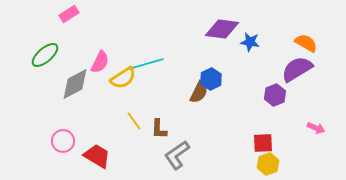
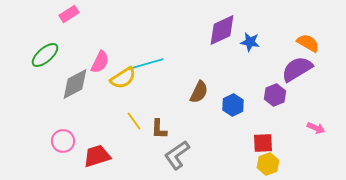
purple diamond: moved 1 px down; rotated 32 degrees counterclockwise
orange semicircle: moved 2 px right
blue hexagon: moved 22 px right, 26 px down
red trapezoid: rotated 48 degrees counterclockwise
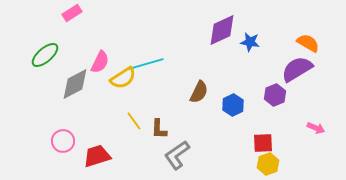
pink rectangle: moved 3 px right, 1 px up
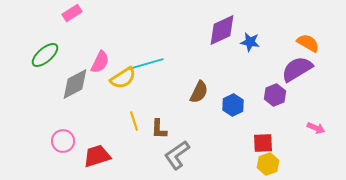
yellow line: rotated 18 degrees clockwise
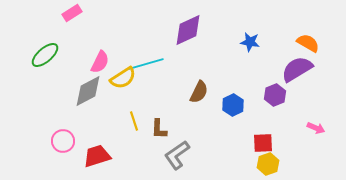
purple diamond: moved 34 px left
gray diamond: moved 13 px right, 7 px down
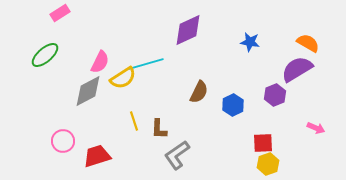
pink rectangle: moved 12 px left
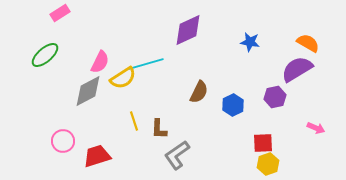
purple hexagon: moved 2 px down; rotated 10 degrees clockwise
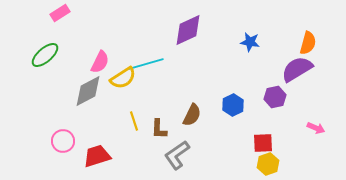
orange semicircle: rotated 75 degrees clockwise
brown semicircle: moved 7 px left, 23 px down
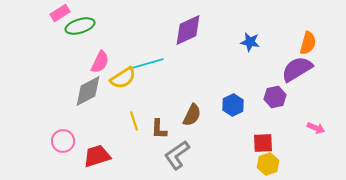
green ellipse: moved 35 px right, 29 px up; rotated 24 degrees clockwise
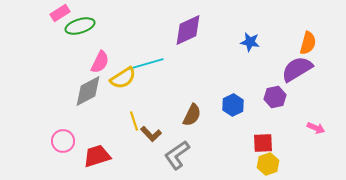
brown L-shape: moved 8 px left, 5 px down; rotated 45 degrees counterclockwise
